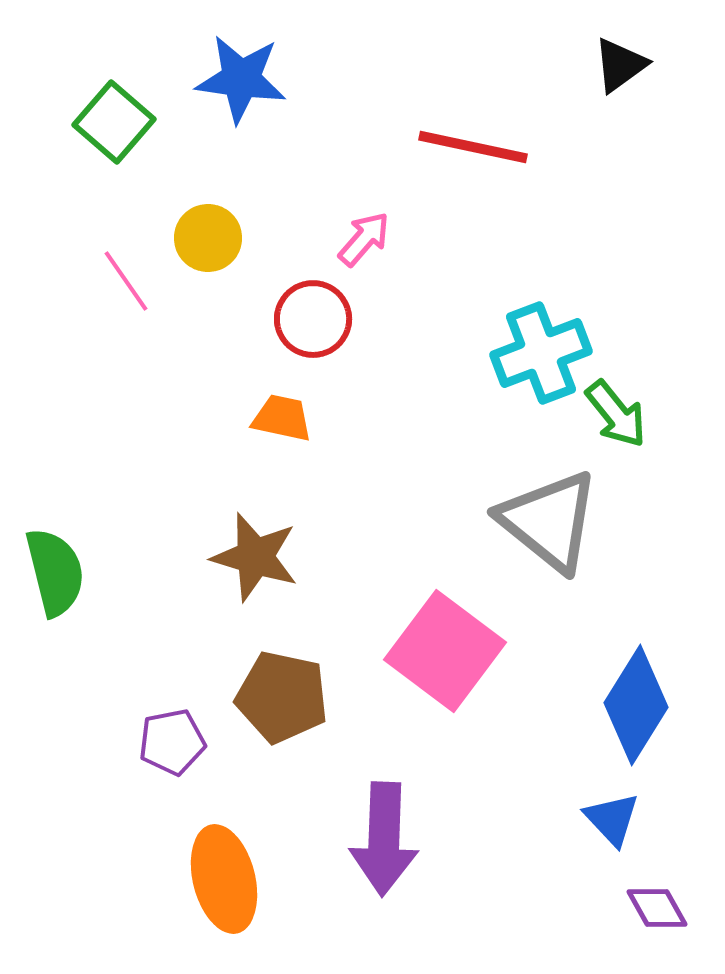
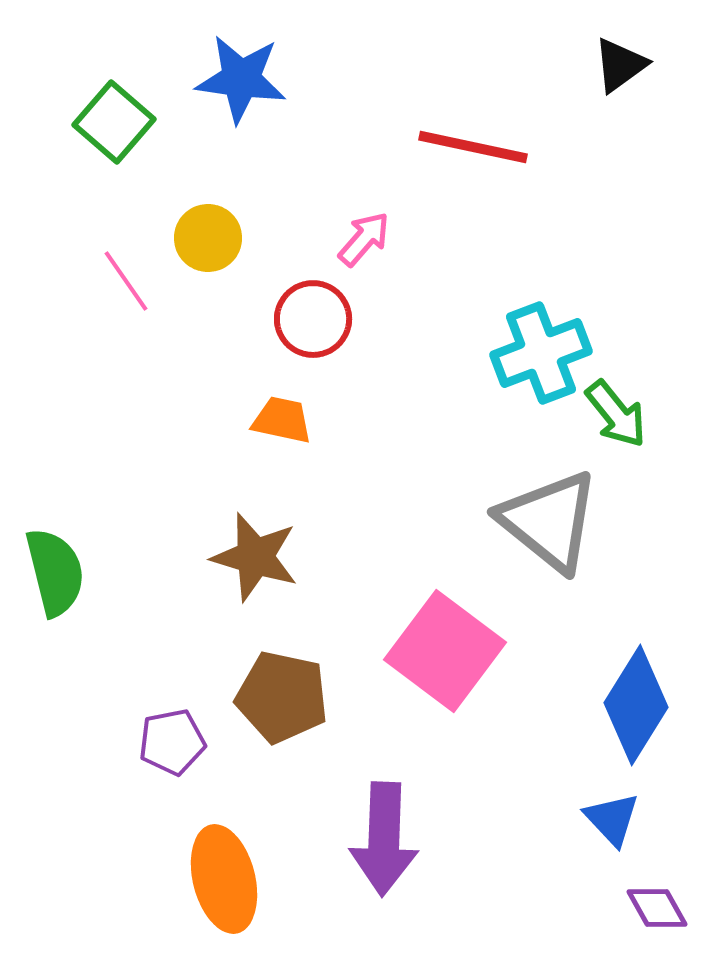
orange trapezoid: moved 2 px down
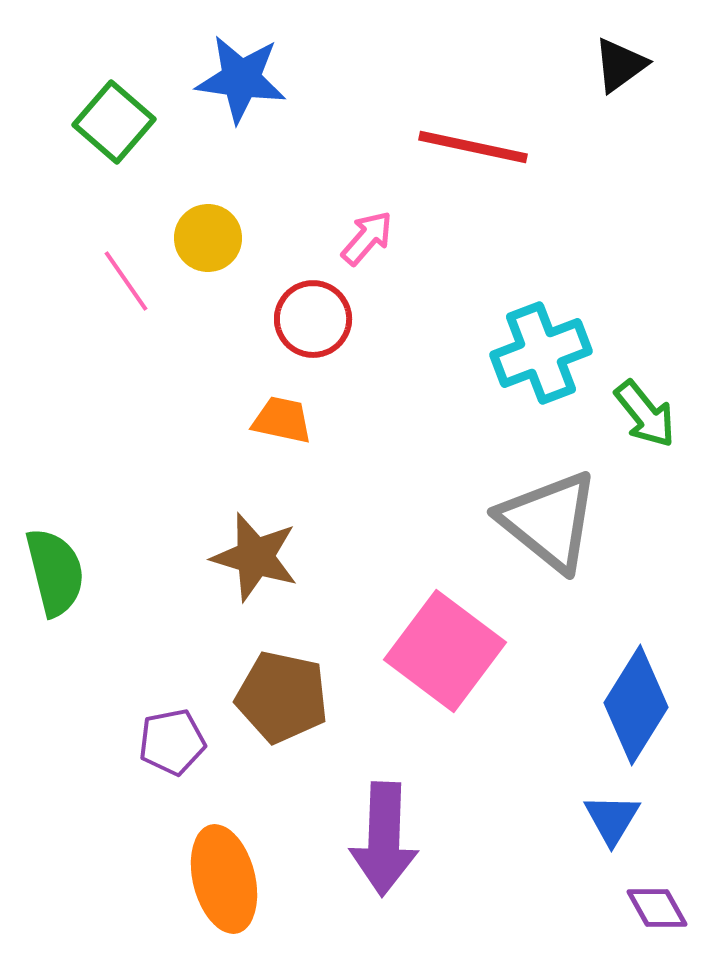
pink arrow: moved 3 px right, 1 px up
green arrow: moved 29 px right
blue triangle: rotated 14 degrees clockwise
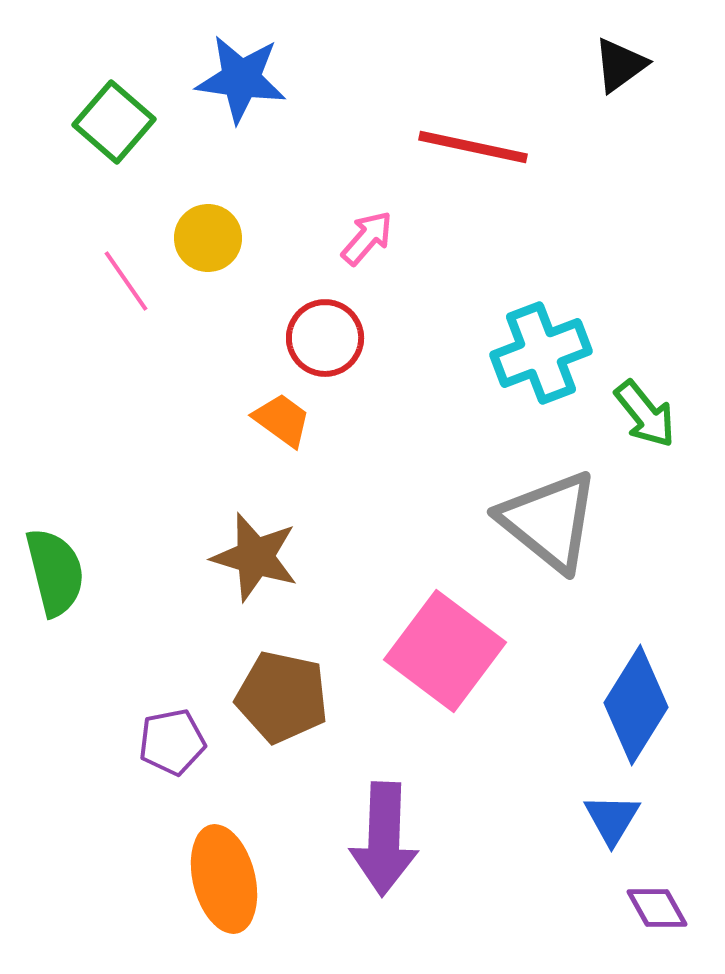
red circle: moved 12 px right, 19 px down
orange trapezoid: rotated 24 degrees clockwise
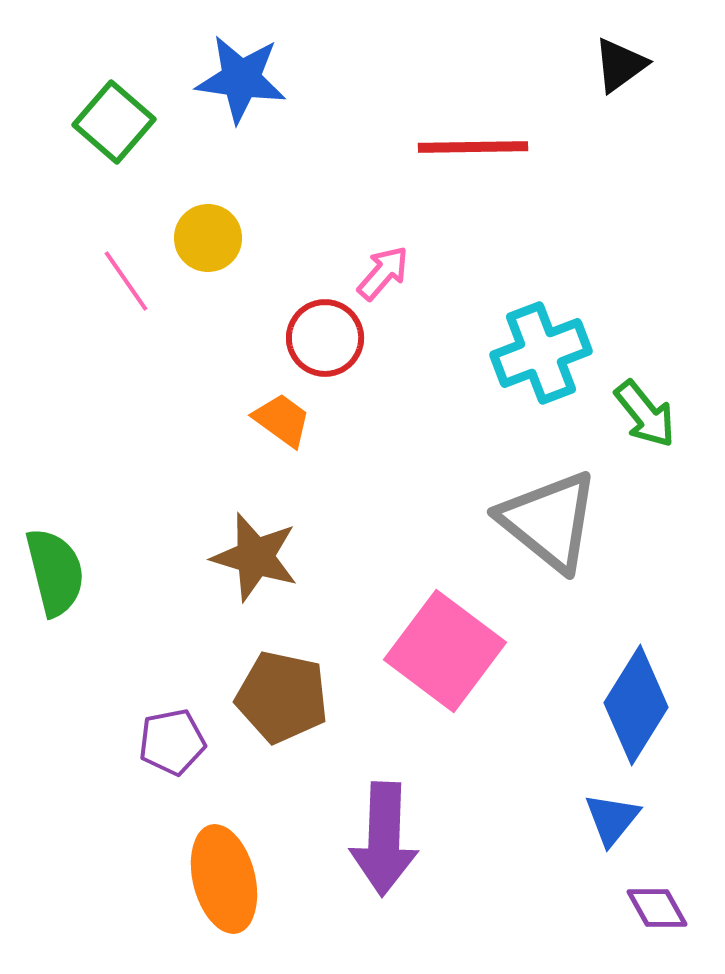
red line: rotated 13 degrees counterclockwise
pink arrow: moved 16 px right, 35 px down
blue triangle: rotated 8 degrees clockwise
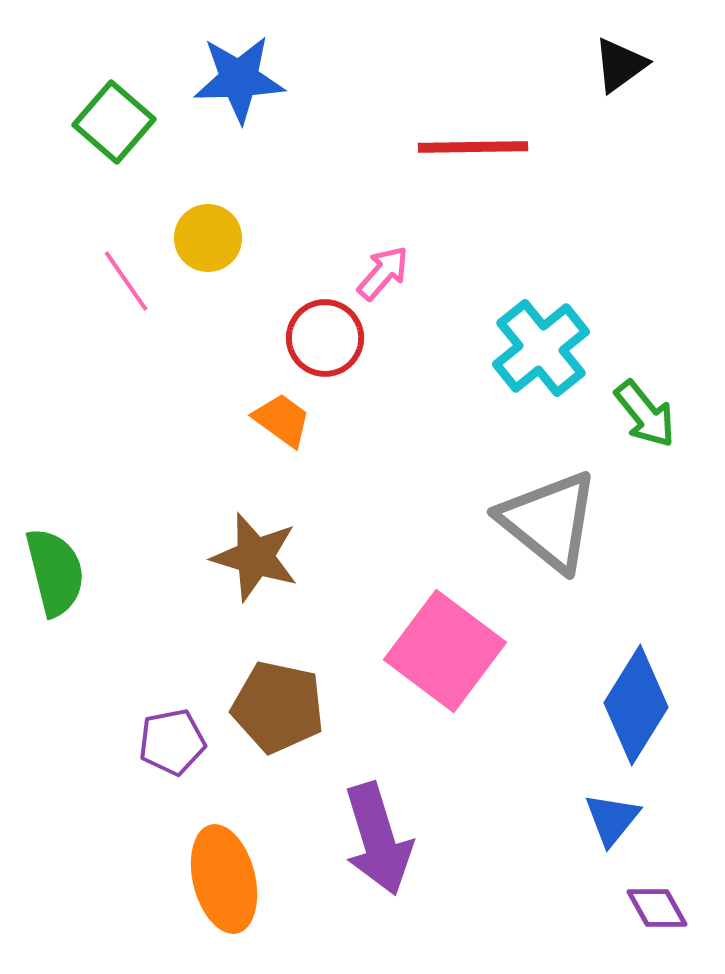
blue star: moved 2 px left; rotated 10 degrees counterclockwise
cyan cross: moved 5 px up; rotated 18 degrees counterclockwise
brown pentagon: moved 4 px left, 10 px down
purple arrow: moved 6 px left; rotated 19 degrees counterclockwise
